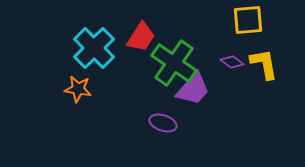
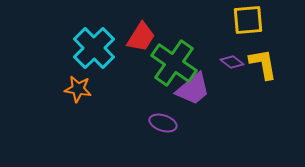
yellow L-shape: moved 1 px left
purple trapezoid: rotated 9 degrees clockwise
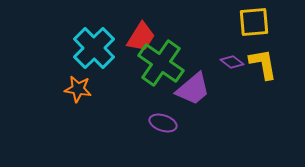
yellow square: moved 6 px right, 2 px down
green cross: moved 13 px left
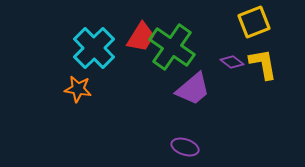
yellow square: rotated 16 degrees counterclockwise
green cross: moved 11 px right, 16 px up
purple ellipse: moved 22 px right, 24 px down
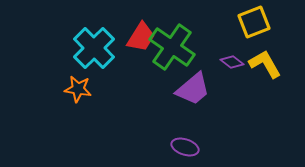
yellow L-shape: moved 2 px right; rotated 20 degrees counterclockwise
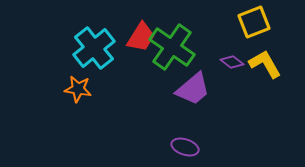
cyan cross: rotated 6 degrees clockwise
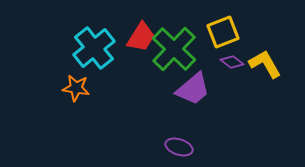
yellow square: moved 31 px left, 10 px down
green cross: moved 2 px right, 2 px down; rotated 9 degrees clockwise
orange star: moved 2 px left, 1 px up
purple ellipse: moved 6 px left
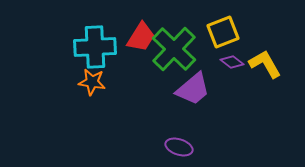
cyan cross: moved 1 px right, 1 px up; rotated 36 degrees clockwise
orange star: moved 16 px right, 6 px up
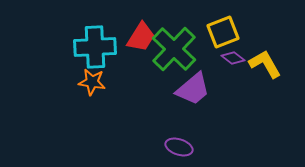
purple diamond: moved 1 px right, 4 px up
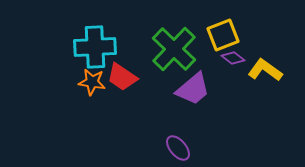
yellow square: moved 3 px down
red trapezoid: moved 19 px left, 40 px down; rotated 92 degrees clockwise
yellow L-shape: moved 6 px down; rotated 24 degrees counterclockwise
purple ellipse: moved 1 px left, 1 px down; rotated 32 degrees clockwise
